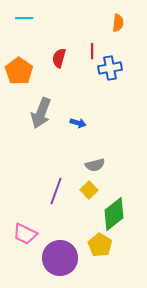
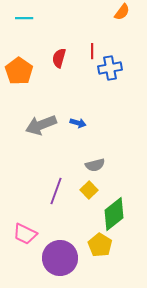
orange semicircle: moved 4 px right, 11 px up; rotated 30 degrees clockwise
gray arrow: moved 12 px down; rotated 48 degrees clockwise
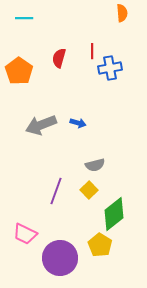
orange semicircle: moved 1 px down; rotated 42 degrees counterclockwise
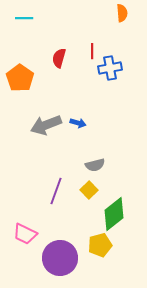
orange pentagon: moved 1 px right, 7 px down
gray arrow: moved 5 px right
yellow pentagon: rotated 25 degrees clockwise
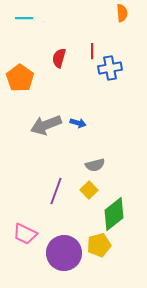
yellow pentagon: moved 1 px left
purple circle: moved 4 px right, 5 px up
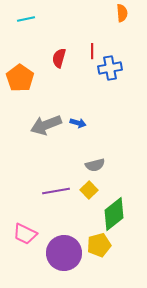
cyan line: moved 2 px right, 1 px down; rotated 12 degrees counterclockwise
purple line: rotated 60 degrees clockwise
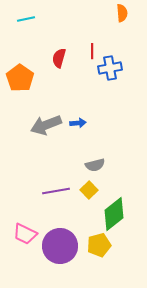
blue arrow: rotated 21 degrees counterclockwise
purple circle: moved 4 px left, 7 px up
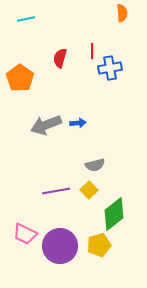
red semicircle: moved 1 px right
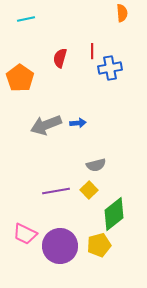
gray semicircle: moved 1 px right
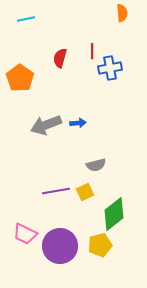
yellow square: moved 4 px left, 2 px down; rotated 18 degrees clockwise
yellow pentagon: moved 1 px right
